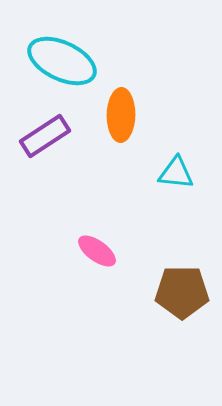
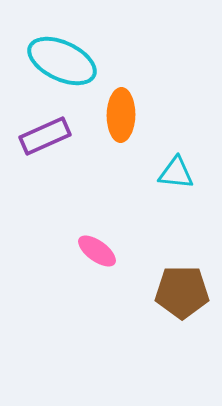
purple rectangle: rotated 9 degrees clockwise
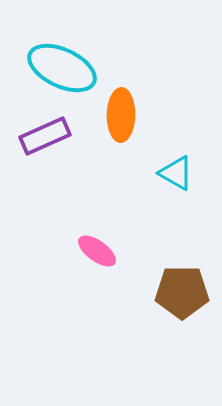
cyan ellipse: moved 7 px down
cyan triangle: rotated 24 degrees clockwise
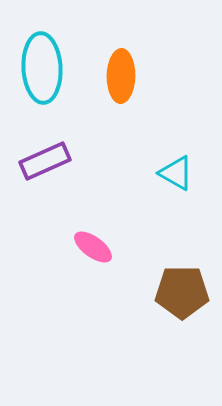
cyan ellipse: moved 20 px left; rotated 62 degrees clockwise
orange ellipse: moved 39 px up
purple rectangle: moved 25 px down
pink ellipse: moved 4 px left, 4 px up
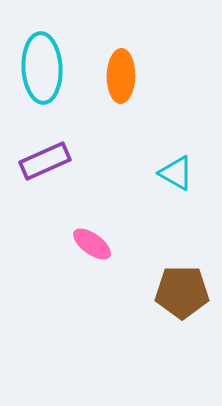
pink ellipse: moved 1 px left, 3 px up
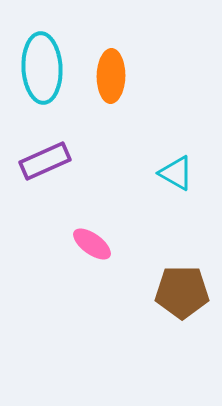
orange ellipse: moved 10 px left
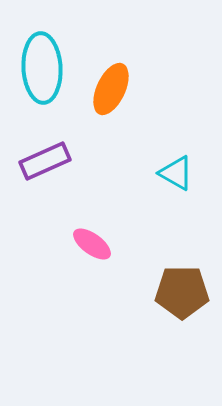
orange ellipse: moved 13 px down; rotated 24 degrees clockwise
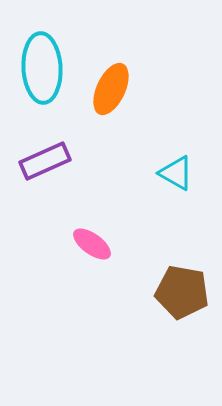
brown pentagon: rotated 10 degrees clockwise
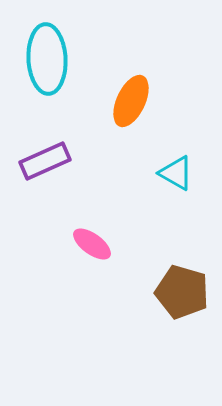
cyan ellipse: moved 5 px right, 9 px up
orange ellipse: moved 20 px right, 12 px down
brown pentagon: rotated 6 degrees clockwise
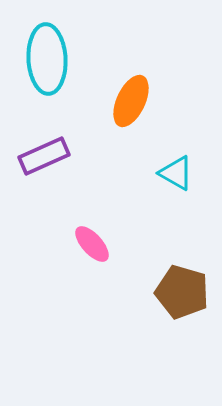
purple rectangle: moved 1 px left, 5 px up
pink ellipse: rotated 12 degrees clockwise
